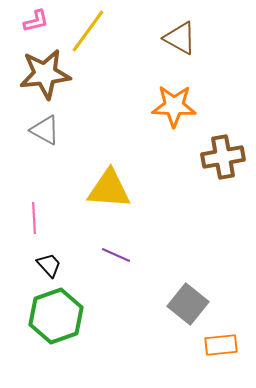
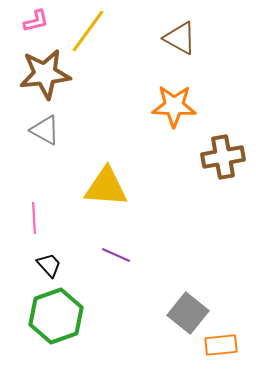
yellow triangle: moved 3 px left, 2 px up
gray square: moved 9 px down
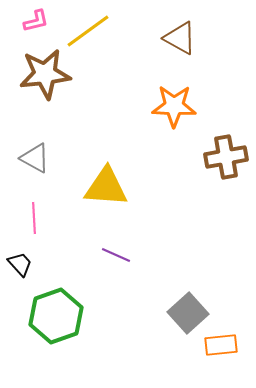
yellow line: rotated 18 degrees clockwise
gray triangle: moved 10 px left, 28 px down
brown cross: moved 3 px right
black trapezoid: moved 29 px left, 1 px up
gray square: rotated 9 degrees clockwise
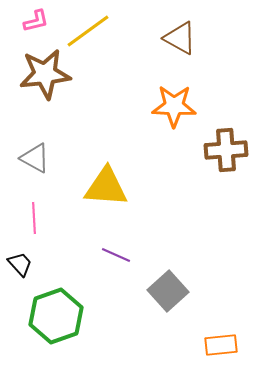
brown cross: moved 7 px up; rotated 6 degrees clockwise
gray square: moved 20 px left, 22 px up
